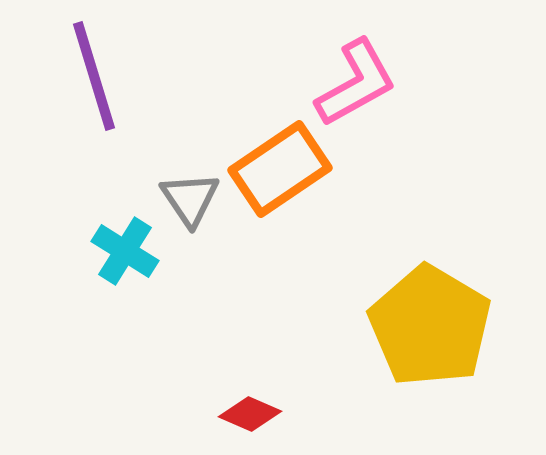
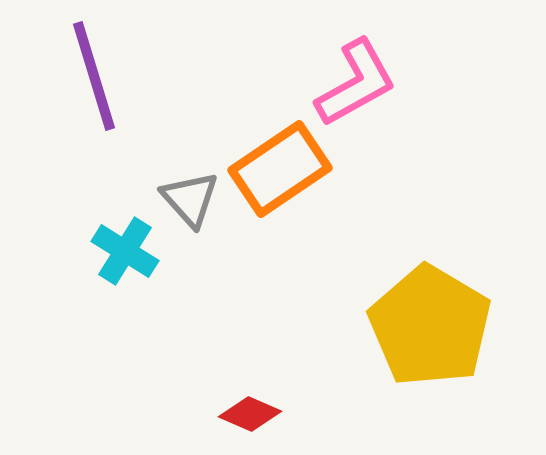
gray triangle: rotated 8 degrees counterclockwise
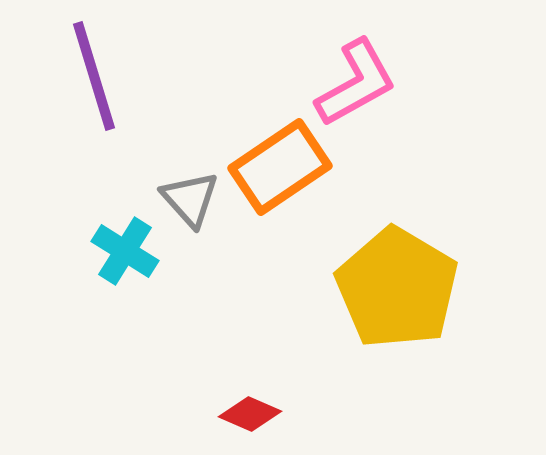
orange rectangle: moved 2 px up
yellow pentagon: moved 33 px left, 38 px up
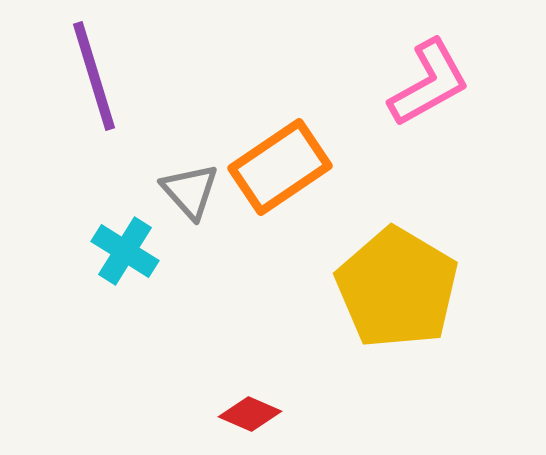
pink L-shape: moved 73 px right
gray triangle: moved 8 px up
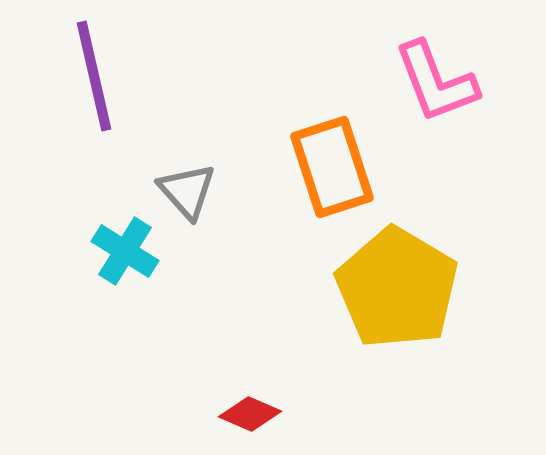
purple line: rotated 4 degrees clockwise
pink L-shape: moved 7 px right, 1 px up; rotated 98 degrees clockwise
orange rectangle: moved 52 px right; rotated 74 degrees counterclockwise
gray triangle: moved 3 px left
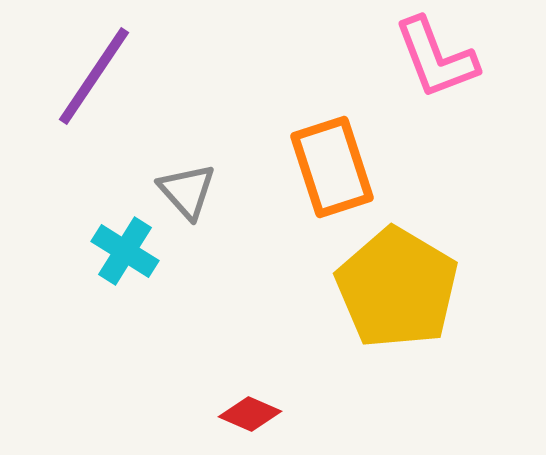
purple line: rotated 47 degrees clockwise
pink L-shape: moved 24 px up
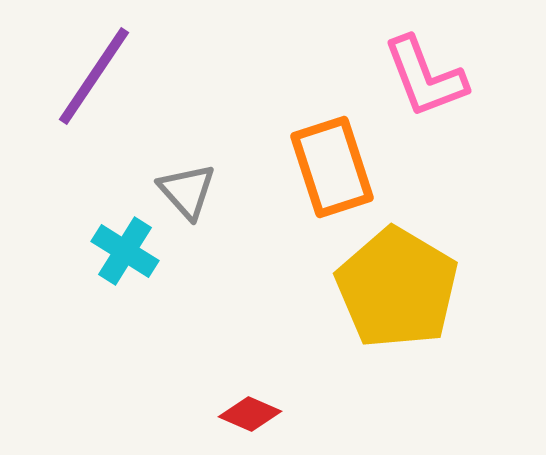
pink L-shape: moved 11 px left, 19 px down
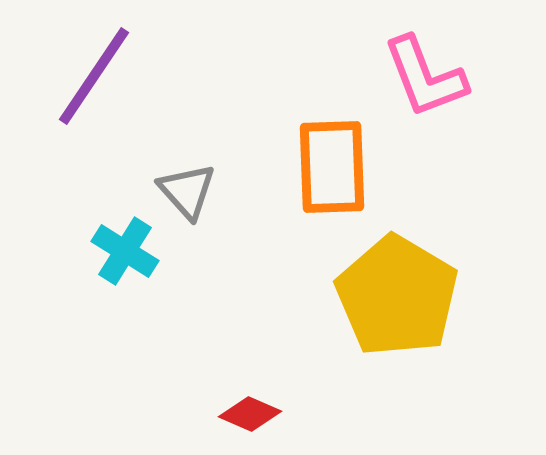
orange rectangle: rotated 16 degrees clockwise
yellow pentagon: moved 8 px down
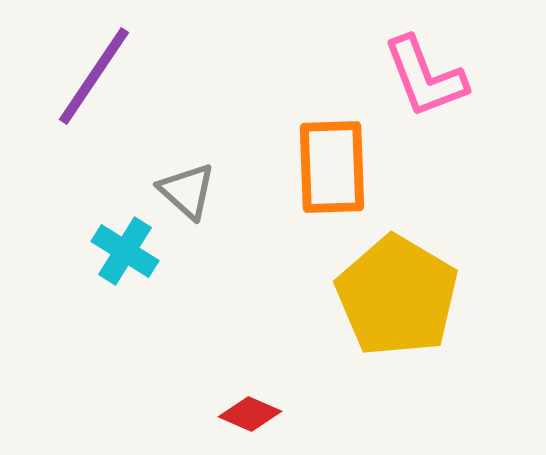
gray triangle: rotated 6 degrees counterclockwise
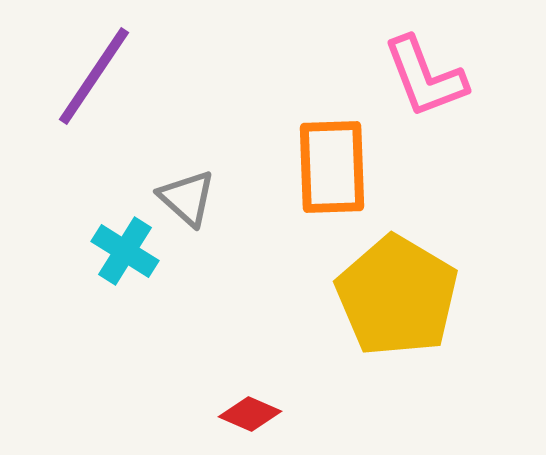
gray triangle: moved 7 px down
